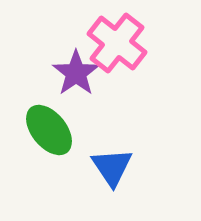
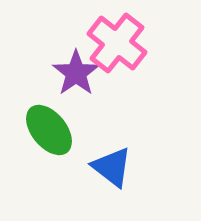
blue triangle: rotated 18 degrees counterclockwise
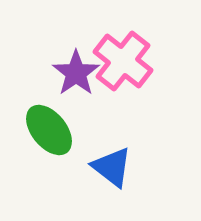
pink cross: moved 6 px right, 18 px down
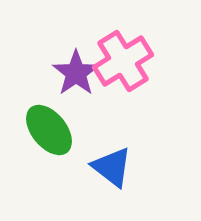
pink cross: rotated 20 degrees clockwise
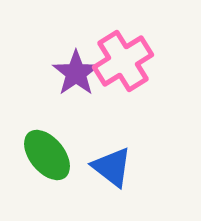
green ellipse: moved 2 px left, 25 px down
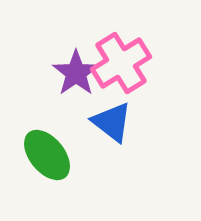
pink cross: moved 2 px left, 2 px down
blue triangle: moved 45 px up
